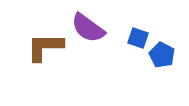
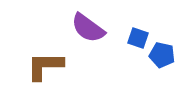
brown L-shape: moved 19 px down
blue pentagon: rotated 15 degrees counterclockwise
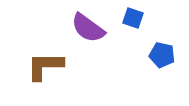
blue square: moved 5 px left, 20 px up
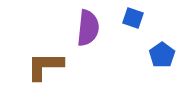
purple semicircle: rotated 120 degrees counterclockwise
blue pentagon: rotated 25 degrees clockwise
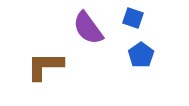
purple semicircle: rotated 138 degrees clockwise
blue pentagon: moved 21 px left
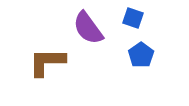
brown L-shape: moved 2 px right, 4 px up
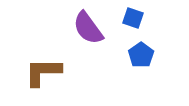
brown L-shape: moved 4 px left, 10 px down
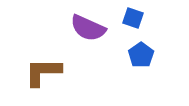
purple semicircle: rotated 30 degrees counterclockwise
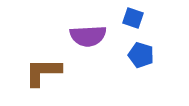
purple semicircle: moved 8 px down; rotated 27 degrees counterclockwise
blue pentagon: rotated 20 degrees counterclockwise
